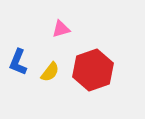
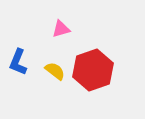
yellow semicircle: moved 5 px right, 1 px up; rotated 90 degrees counterclockwise
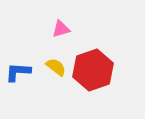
blue L-shape: moved 10 px down; rotated 72 degrees clockwise
yellow semicircle: moved 1 px right, 4 px up
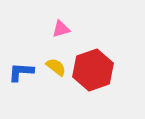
blue L-shape: moved 3 px right
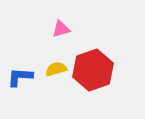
yellow semicircle: moved 2 px down; rotated 55 degrees counterclockwise
blue L-shape: moved 1 px left, 5 px down
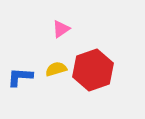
pink triangle: rotated 18 degrees counterclockwise
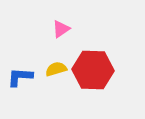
red hexagon: rotated 21 degrees clockwise
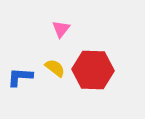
pink triangle: rotated 18 degrees counterclockwise
yellow semicircle: moved 1 px left, 1 px up; rotated 55 degrees clockwise
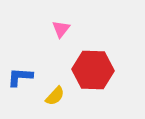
yellow semicircle: moved 28 px down; rotated 95 degrees clockwise
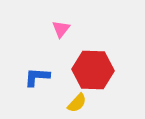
blue L-shape: moved 17 px right
yellow semicircle: moved 22 px right, 7 px down
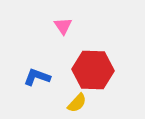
pink triangle: moved 2 px right, 3 px up; rotated 12 degrees counterclockwise
blue L-shape: rotated 16 degrees clockwise
